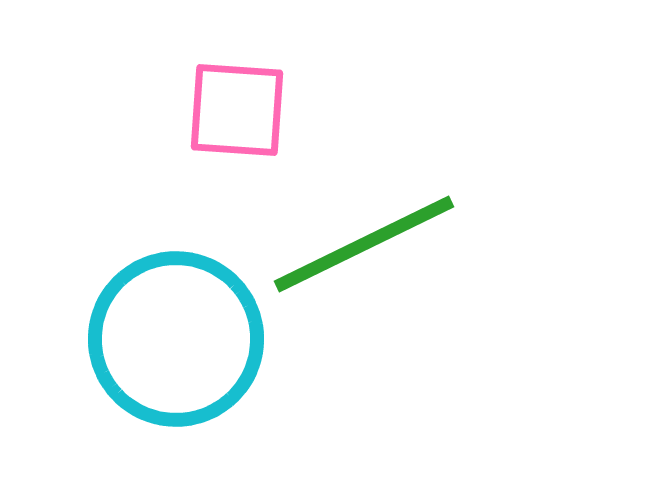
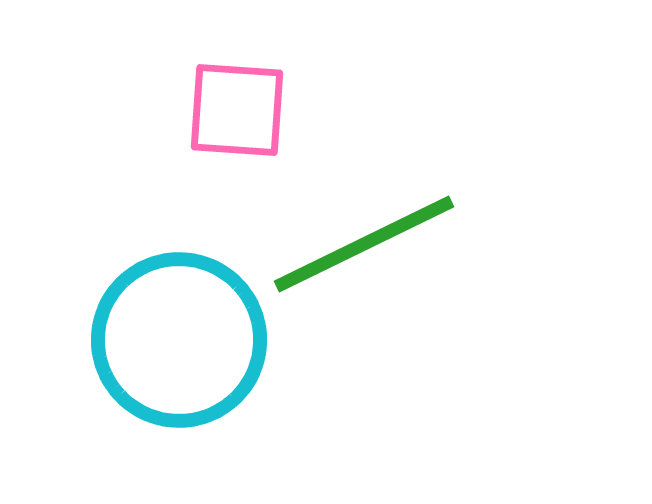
cyan circle: moved 3 px right, 1 px down
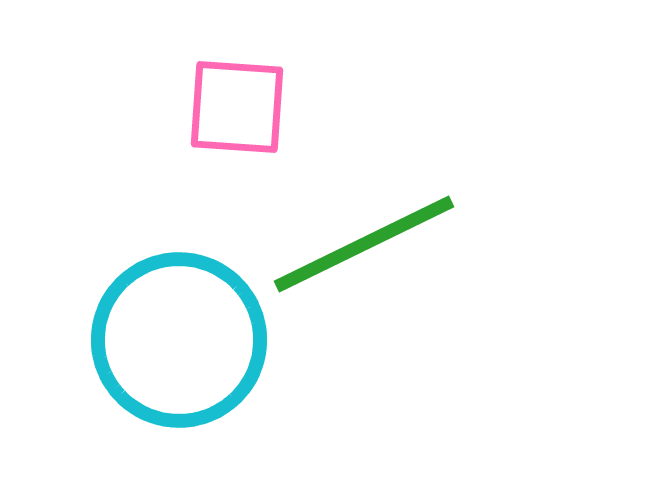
pink square: moved 3 px up
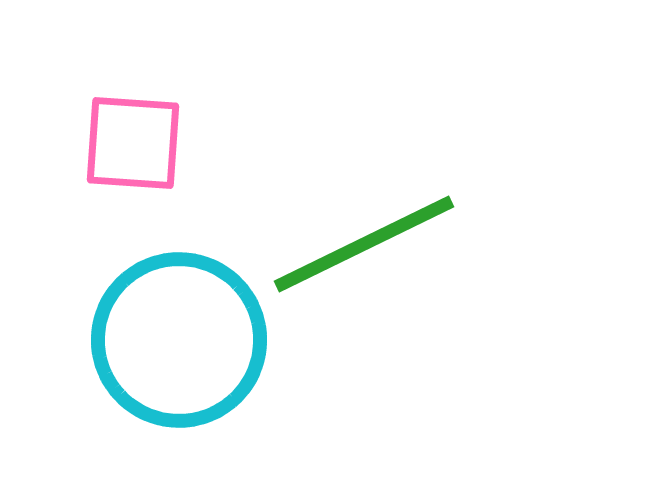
pink square: moved 104 px left, 36 px down
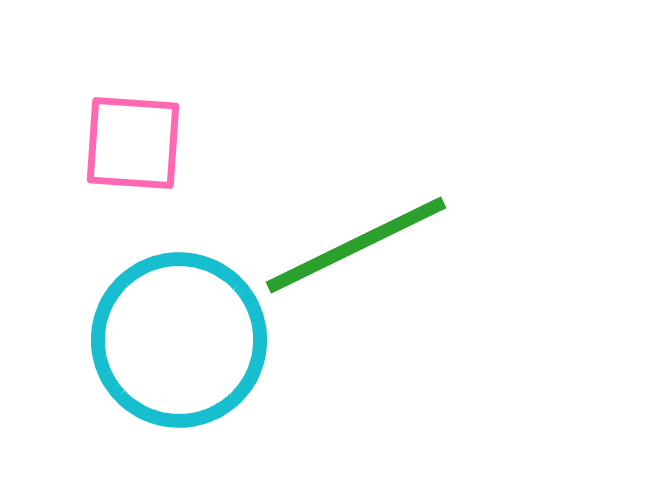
green line: moved 8 px left, 1 px down
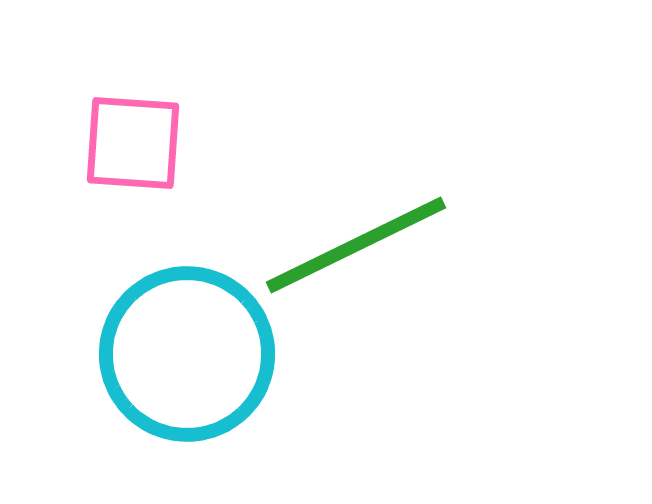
cyan circle: moved 8 px right, 14 px down
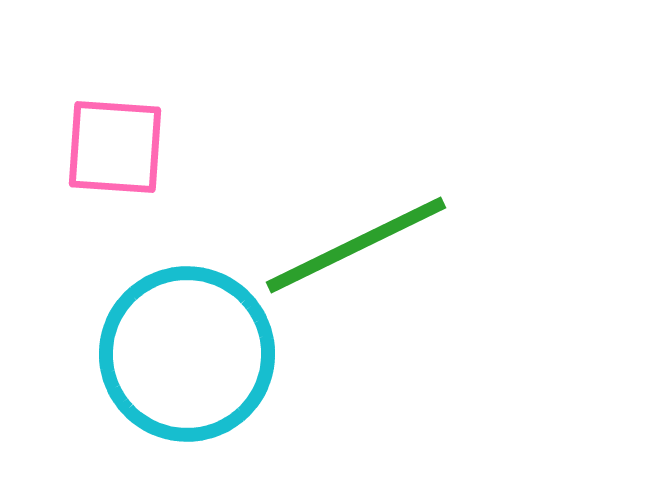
pink square: moved 18 px left, 4 px down
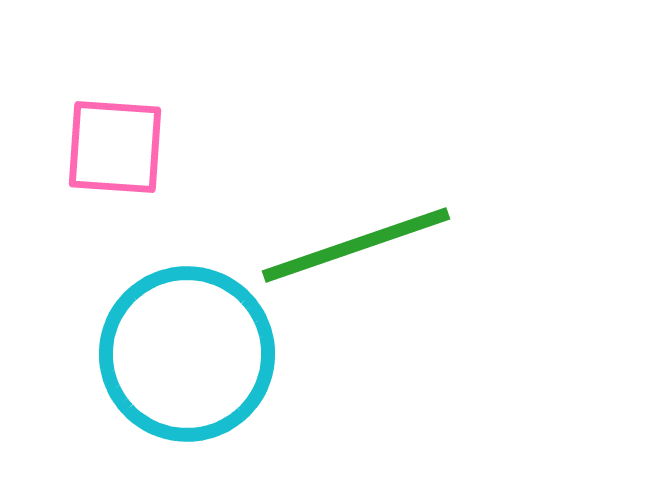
green line: rotated 7 degrees clockwise
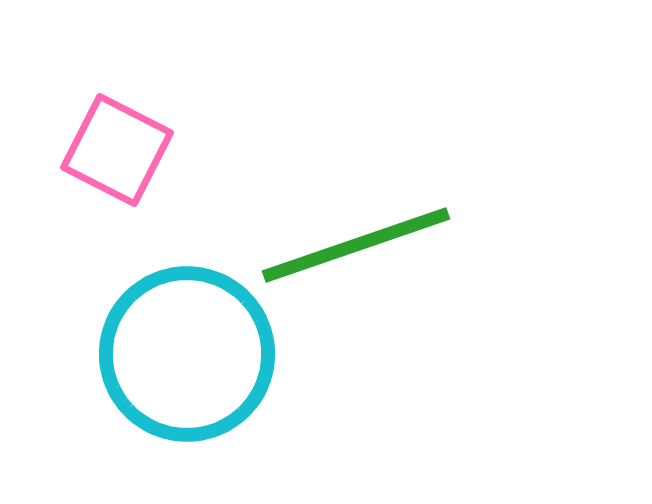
pink square: moved 2 px right, 3 px down; rotated 23 degrees clockwise
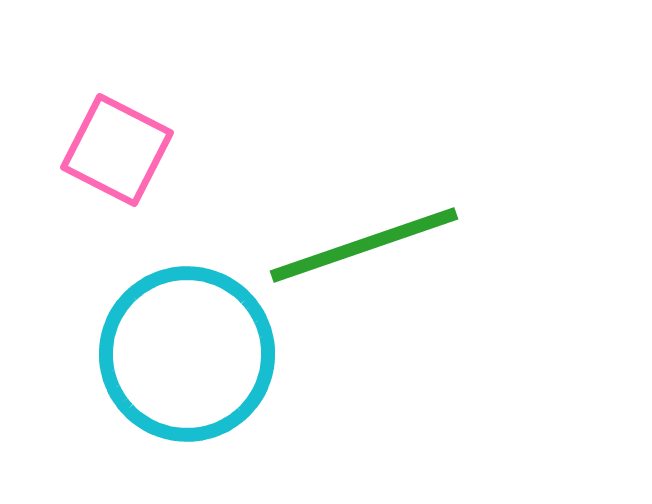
green line: moved 8 px right
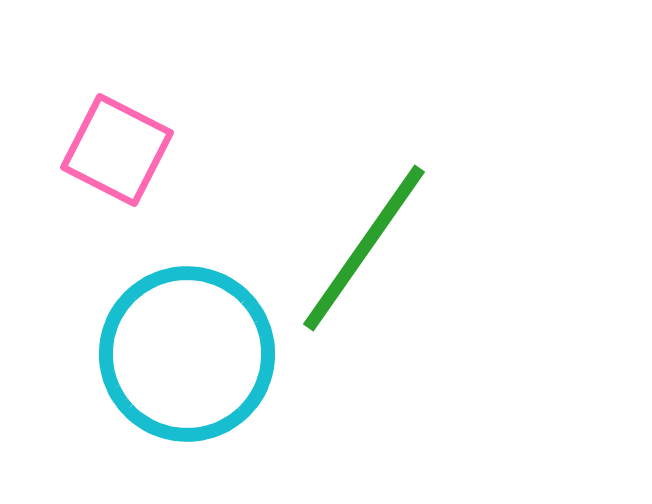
green line: moved 3 px down; rotated 36 degrees counterclockwise
